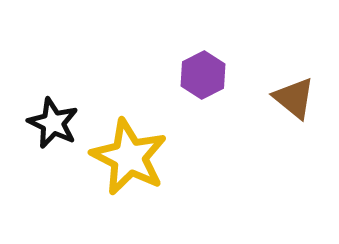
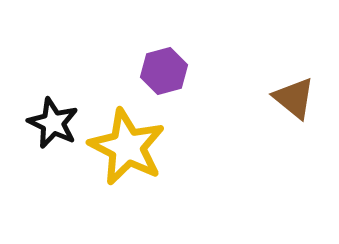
purple hexagon: moved 39 px left, 4 px up; rotated 12 degrees clockwise
yellow star: moved 2 px left, 10 px up
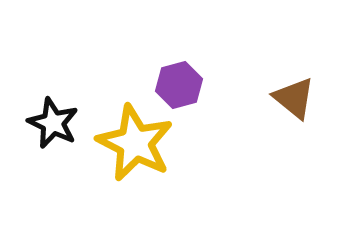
purple hexagon: moved 15 px right, 14 px down
yellow star: moved 8 px right, 4 px up
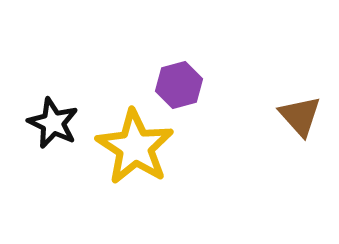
brown triangle: moved 6 px right, 18 px down; rotated 9 degrees clockwise
yellow star: moved 4 px down; rotated 6 degrees clockwise
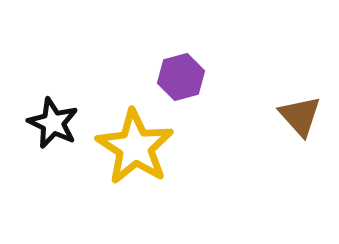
purple hexagon: moved 2 px right, 8 px up
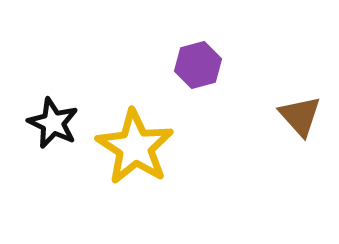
purple hexagon: moved 17 px right, 12 px up
